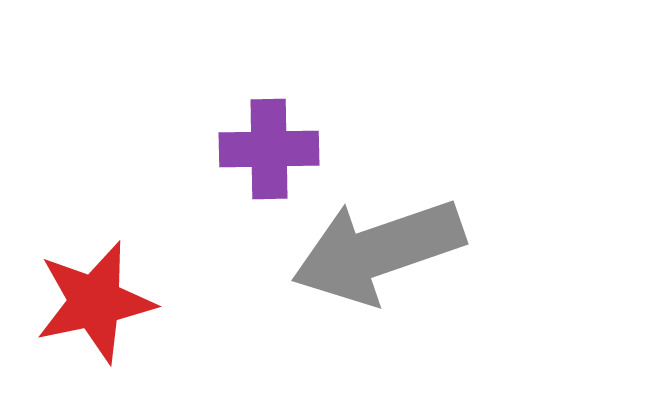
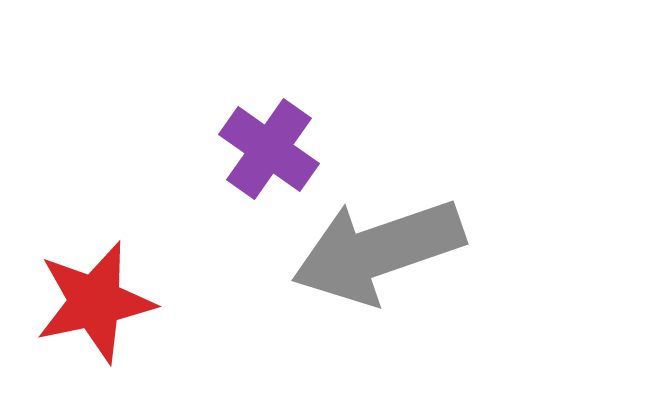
purple cross: rotated 36 degrees clockwise
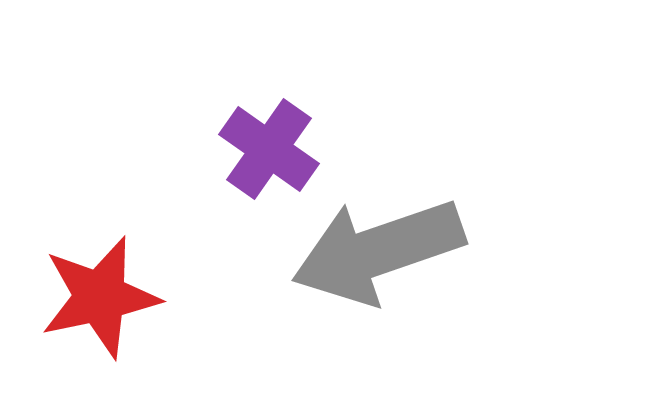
red star: moved 5 px right, 5 px up
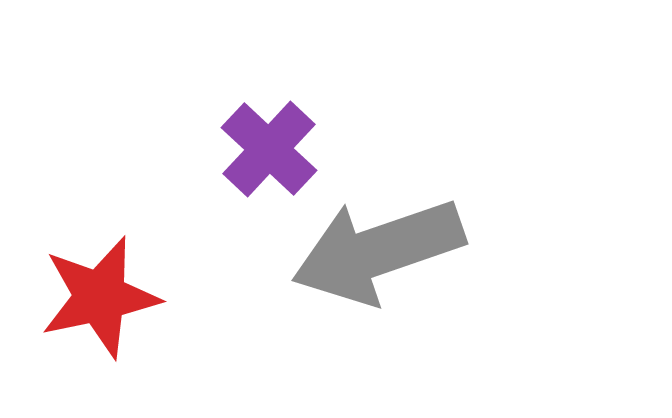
purple cross: rotated 8 degrees clockwise
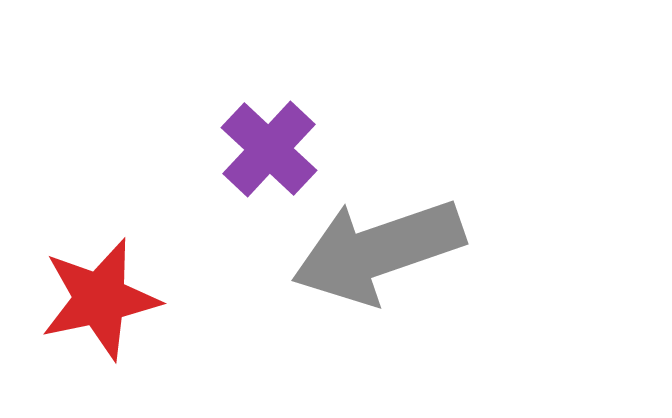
red star: moved 2 px down
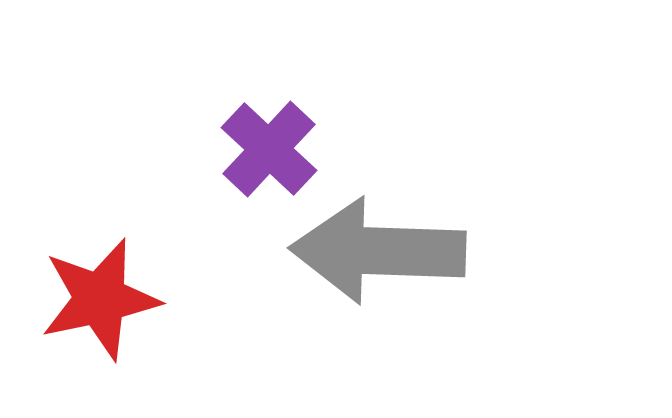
gray arrow: rotated 21 degrees clockwise
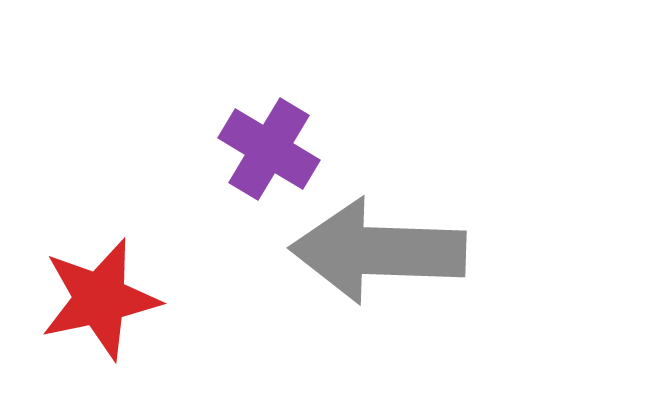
purple cross: rotated 12 degrees counterclockwise
